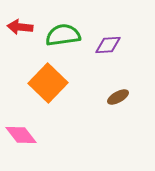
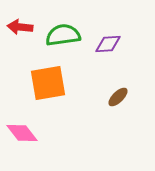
purple diamond: moved 1 px up
orange square: rotated 36 degrees clockwise
brown ellipse: rotated 15 degrees counterclockwise
pink diamond: moved 1 px right, 2 px up
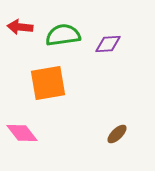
brown ellipse: moved 1 px left, 37 px down
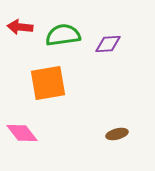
brown ellipse: rotated 30 degrees clockwise
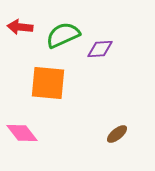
green semicircle: rotated 16 degrees counterclockwise
purple diamond: moved 8 px left, 5 px down
orange square: rotated 15 degrees clockwise
brown ellipse: rotated 25 degrees counterclockwise
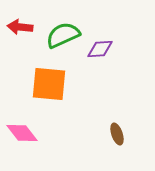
orange square: moved 1 px right, 1 px down
brown ellipse: rotated 70 degrees counterclockwise
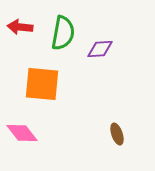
green semicircle: moved 2 px up; rotated 124 degrees clockwise
orange square: moved 7 px left
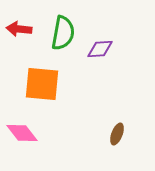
red arrow: moved 1 px left, 2 px down
brown ellipse: rotated 40 degrees clockwise
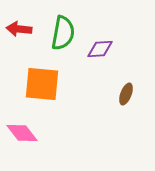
brown ellipse: moved 9 px right, 40 px up
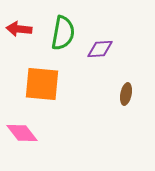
brown ellipse: rotated 10 degrees counterclockwise
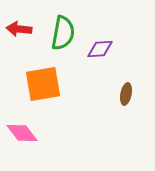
orange square: moved 1 px right; rotated 15 degrees counterclockwise
